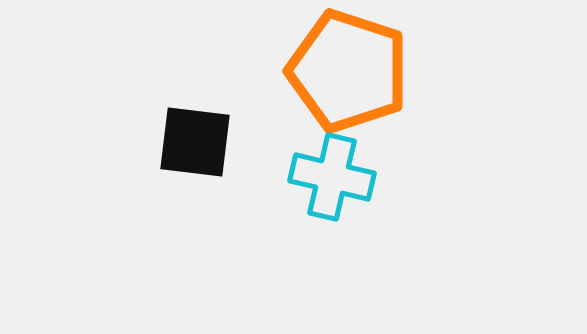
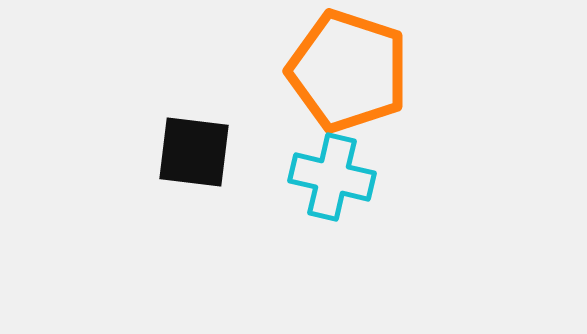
black square: moved 1 px left, 10 px down
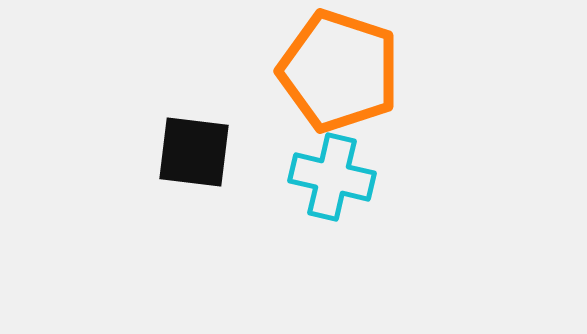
orange pentagon: moved 9 px left
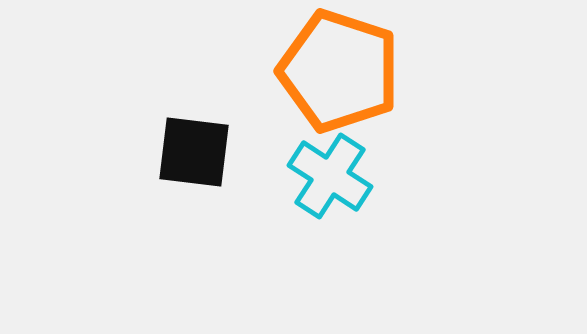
cyan cross: moved 2 px left, 1 px up; rotated 20 degrees clockwise
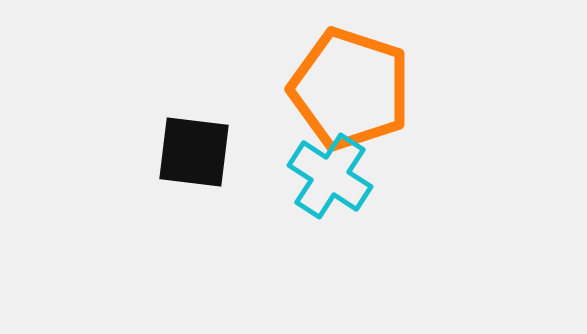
orange pentagon: moved 11 px right, 18 px down
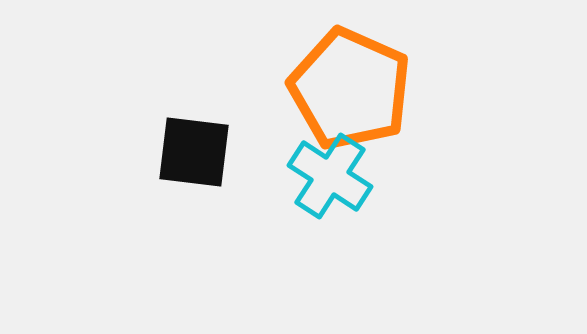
orange pentagon: rotated 6 degrees clockwise
